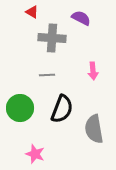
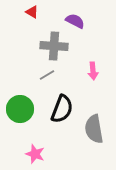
purple semicircle: moved 6 px left, 3 px down
gray cross: moved 2 px right, 8 px down
gray line: rotated 28 degrees counterclockwise
green circle: moved 1 px down
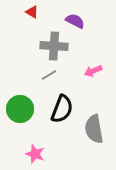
pink arrow: rotated 72 degrees clockwise
gray line: moved 2 px right
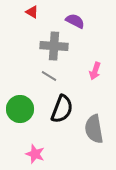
pink arrow: moved 2 px right; rotated 48 degrees counterclockwise
gray line: moved 1 px down; rotated 63 degrees clockwise
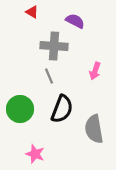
gray line: rotated 35 degrees clockwise
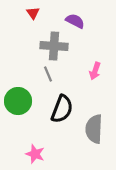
red triangle: moved 1 px right, 1 px down; rotated 24 degrees clockwise
gray line: moved 1 px left, 2 px up
green circle: moved 2 px left, 8 px up
gray semicircle: rotated 12 degrees clockwise
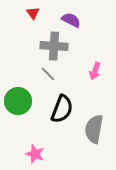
purple semicircle: moved 4 px left, 1 px up
gray line: rotated 21 degrees counterclockwise
gray semicircle: rotated 8 degrees clockwise
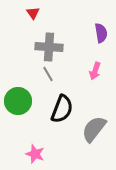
purple semicircle: moved 30 px right, 13 px down; rotated 54 degrees clockwise
gray cross: moved 5 px left, 1 px down
gray line: rotated 14 degrees clockwise
gray semicircle: rotated 28 degrees clockwise
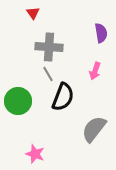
black semicircle: moved 1 px right, 12 px up
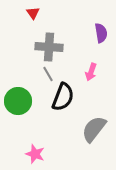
pink arrow: moved 4 px left, 1 px down
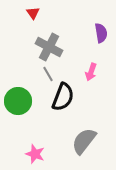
gray cross: rotated 24 degrees clockwise
gray semicircle: moved 10 px left, 12 px down
